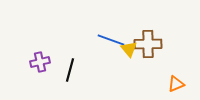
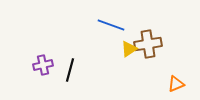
blue line: moved 15 px up
brown cross: rotated 8 degrees counterclockwise
yellow triangle: rotated 36 degrees clockwise
purple cross: moved 3 px right, 3 px down
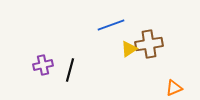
blue line: rotated 40 degrees counterclockwise
brown cross: moved 1 px right
orange triangle: moved 2 px left, 4 px down
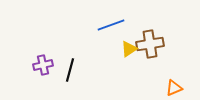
brown cross: moved 1 px right
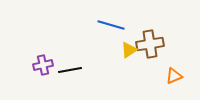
blue line: rotated 36 degrees clockwise
yellow triangle: moved 1 px down
black line: rotated 65 degrees clockwise
orange triangle: moved 12 px up
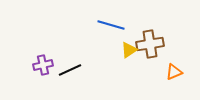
black line: rotated 15 degrees counterclockwise
orange triangle: moved 4 px up
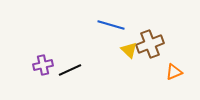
brown cross: rotated 12 degrees counterclockwise
yellow triangle: rotated 42 degrees counterclockwise
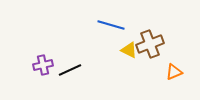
yellow triangle: rotated 18 degrees counterclockwise
